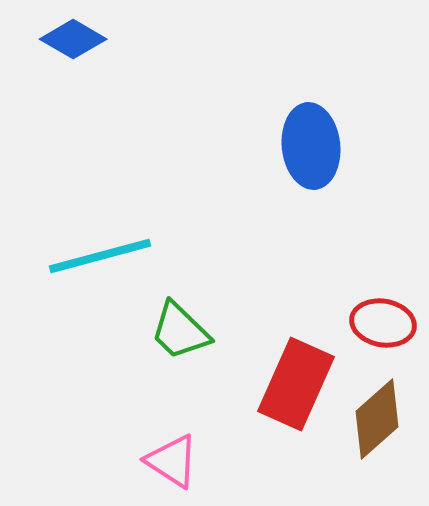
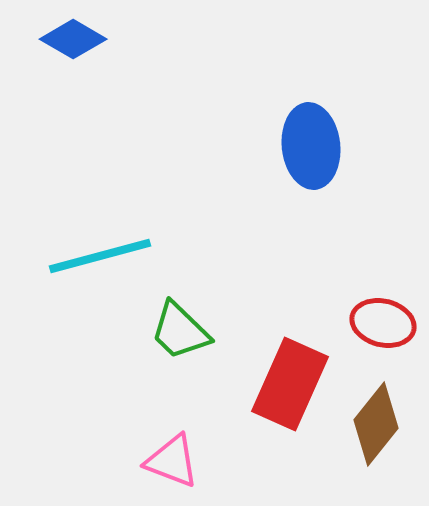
red ellipse: rotated 4 degrees clockwise
red rectangle: moved 6 px left
brown diamond: moved 1 px left, 5 px down; rotated 10 degrees counterclockwise
pink triangle: rotated 12 degrees counterclockwise
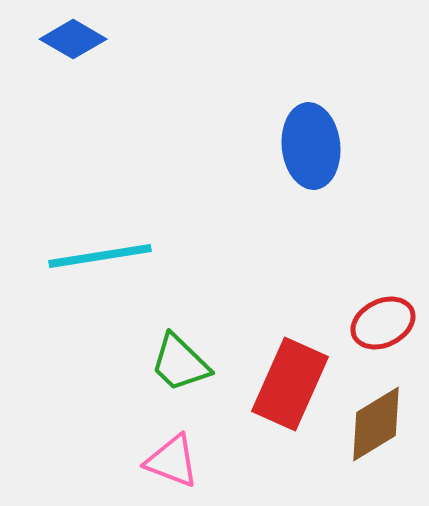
cyan line: rotated 6 degrees clockwise
red ellipse: rotated 40 degrees counterclockwise
green trapezoid: moved 32 px down
brown diamond: rotated 20 degrees clockwise
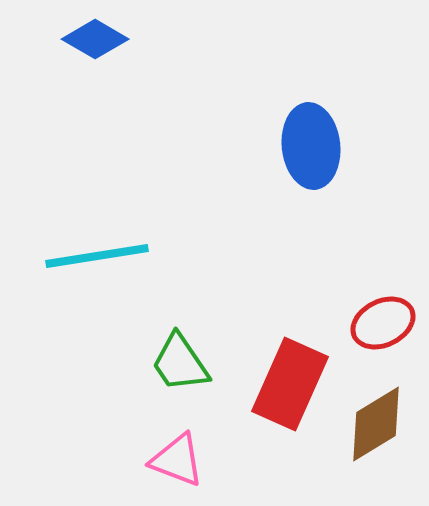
blue diamond: moved 22 px right
cyan line: moved 3 px left
green trapezoid: rotated 12 degrees clockwise
pink triangle: moved 5 px right, 1 px up
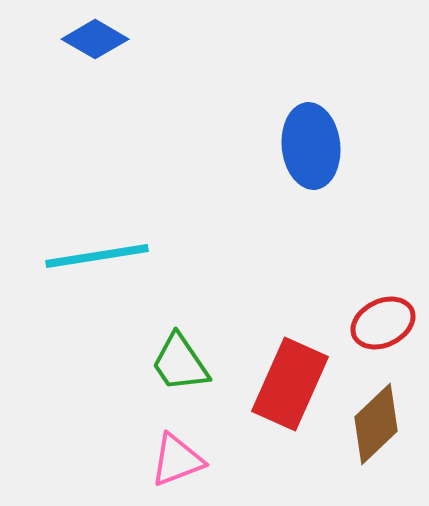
brown diamond: rotated 12 degrees counterclockwise
pink triangle: rotated 42 degrees counterclockwise
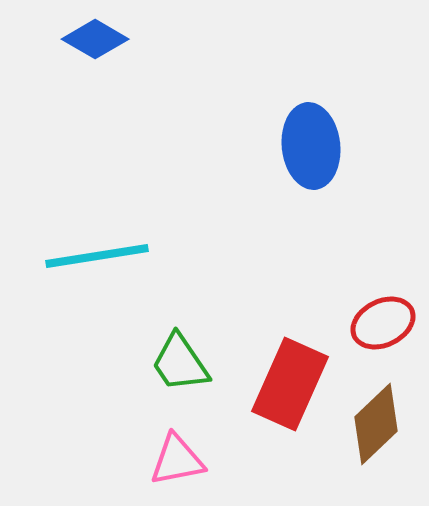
pink triangle: rotated 10 degrees clockwise
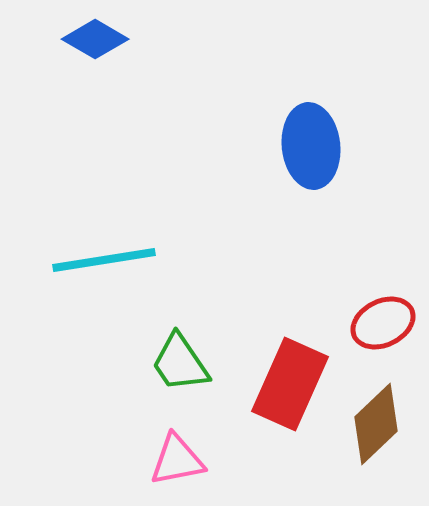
cyan line: moved 7 px right, 4 px down
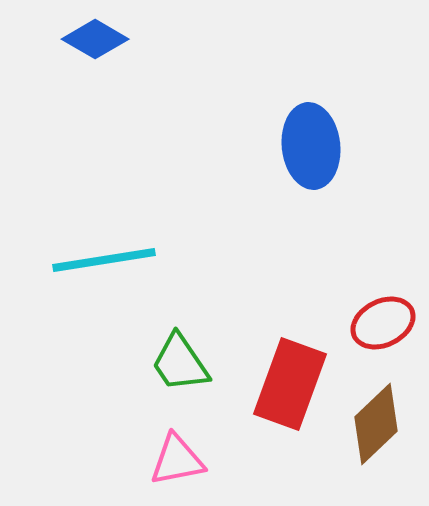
red rectangle: rotated 4 degrees counterclockwise
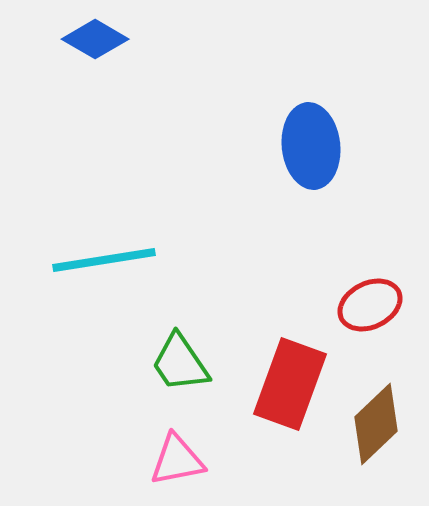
red ellipse: moved 13 px left, 18 px up
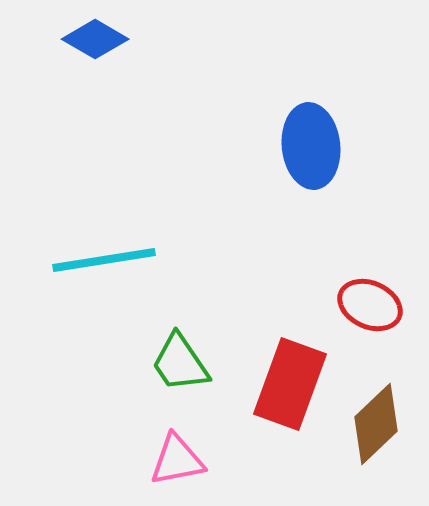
red ellipse: rotated 50 degrees clockwise
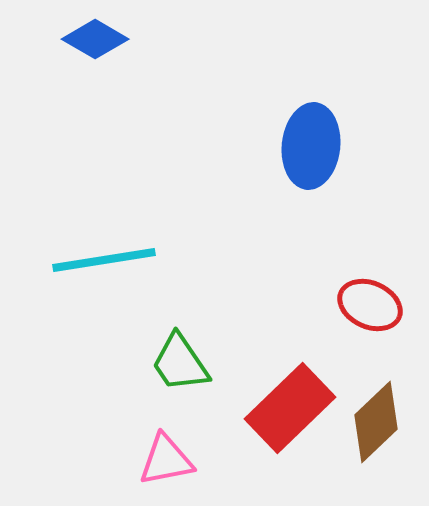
blue ellipse: rotated 12 degrees clockwise
red rectangle: moved 24 px down; rotated 26 degrees clockwise
brown diamond: moved 2 px up
pink triangle: moved 11 px left
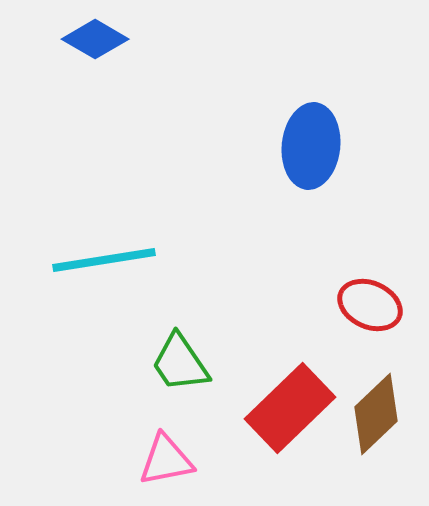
brown diamond: moved 8 px up
